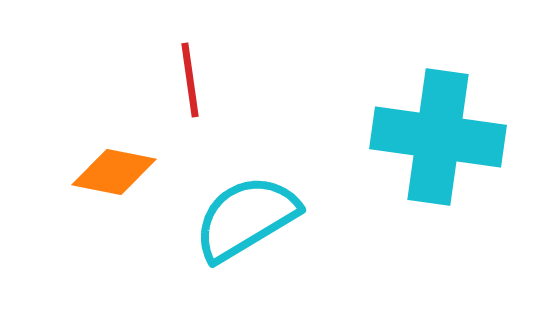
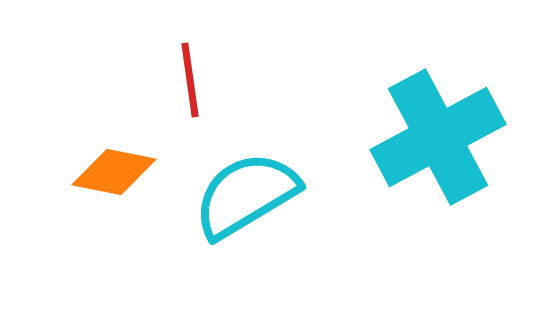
cyan cross: rotated 36 degrees counterclockwise
cyan semicircle: moved 23 px up
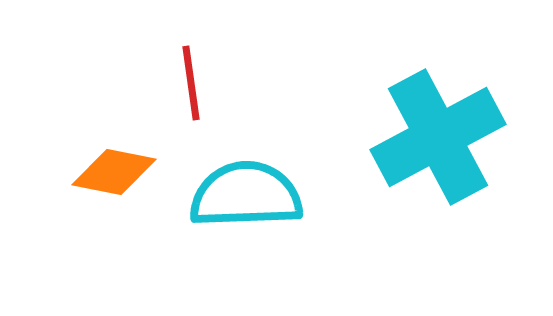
red line: moved 1 px right, 3 px down
cyan semicircle: rotated 29 degrees clockwise
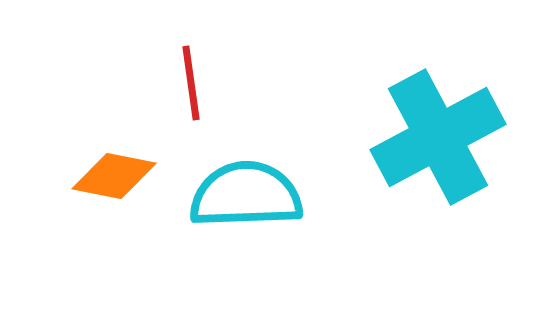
orange diamond: moved 4 px down
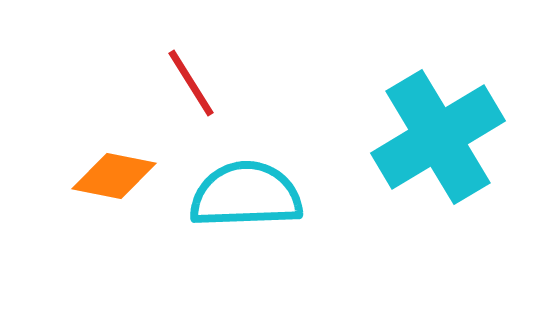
red line: rotated 24 degrees counterclockwise
cyan cross: rotated 3 degrees counterclockwise
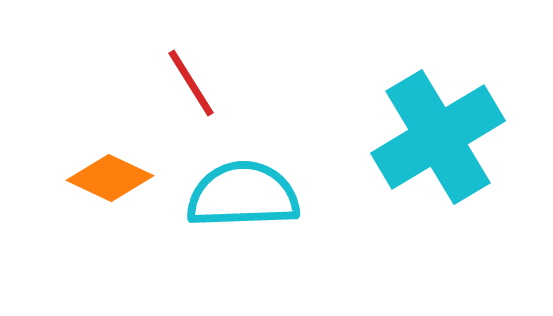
orange diamond: moved 4 px left, 2 px down; rotated 14 degrees clockwise
cyan semicircle: moved 3 px left
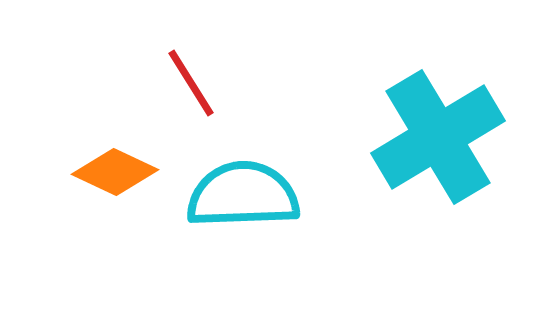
orange diamond: moved 5 px right, 6 px up
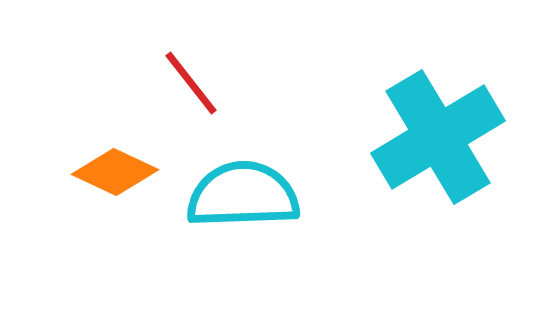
red line: rotated 6 degrees counterclockwise
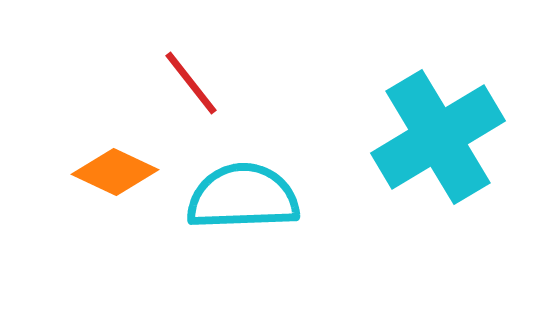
cyan semicircle: moved 2 px down
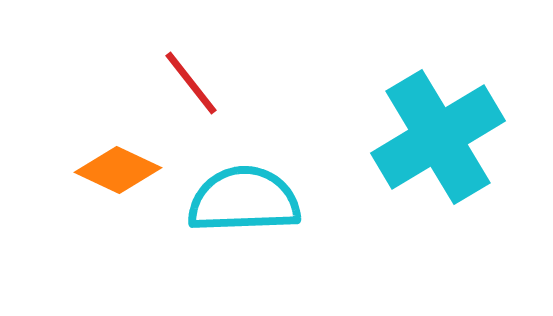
orange diamond: moved 3 px right, 2 px up
cyan semicircle: moved 1 px right, 3 px down
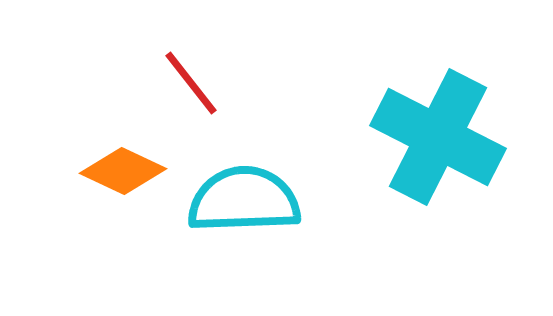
cyan cross: rotated 32 degrees counterclockwise
orange diamond: moved 5 px right, 1 px down
